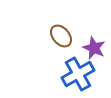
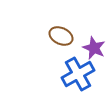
brown ellipse: rotated 25 degrees counterclockwise
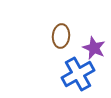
brown ellipse: rotated 70 degrees clockwise
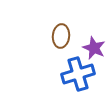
blue cross: rotated 12 degrees clockwise
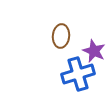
purple star: moved 3 px down
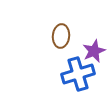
purple star: rotated 25 degrees clockwise
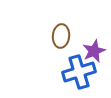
blue cross: moved 1 px right, 2 px up
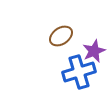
brown ellipse: rotated 50 degrees clockwise
